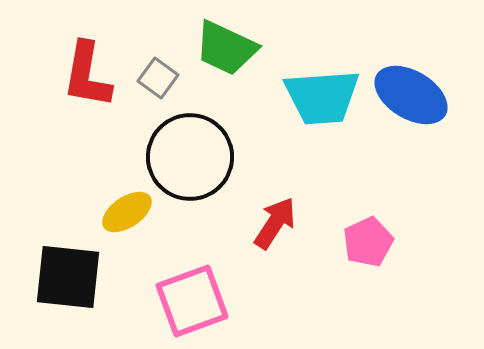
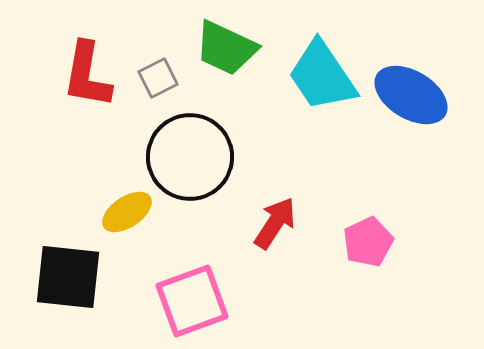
gray square: rotated 27 degrees clockwise
cyan trapezoid: moved 21 px up; rotated 60 degrees clockwise
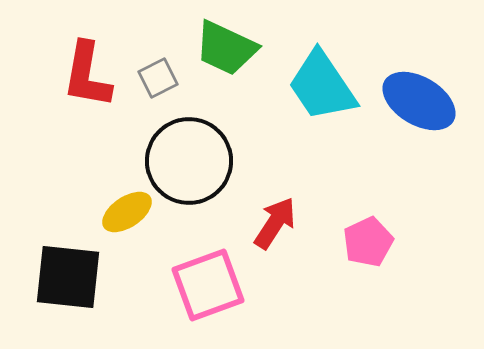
cyan trapezoid: moved 10 px down
blue ellipse: moved 8 px right, 6 px down
black circle: moved 1 px left, 4 px down
pink square: moved 16 px right, 16 px up
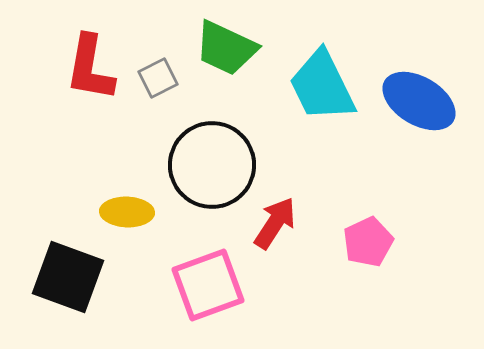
red L-shape: moved 3 px right, 7 px up
cyan trapezoid: rotated 8 degrees clockwise
black circle: moved 23 px right, 4 px down
yellow ellipse: rotated 36 degrees clockwise
black square: rotated 14 degrees clockwise
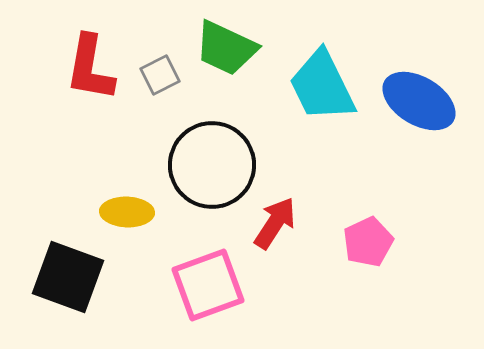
gray square: moved 2 px right, 3 px up
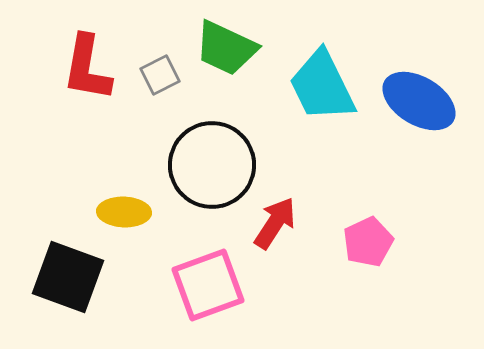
red L-shape: moved 3 px left
yellow ellipse: moved 3 px left
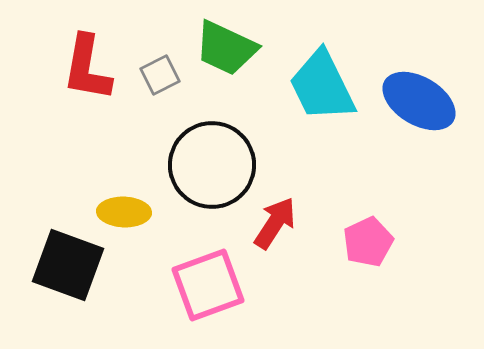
black square: moved 12 px up
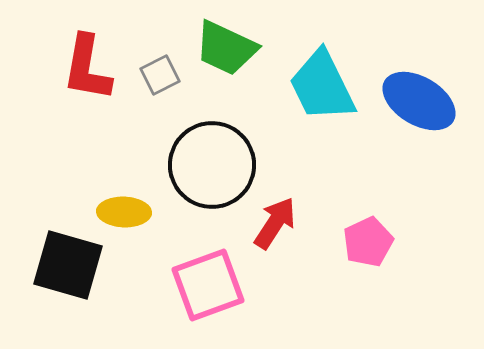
black square: rotated 4 degrees counterclockwise
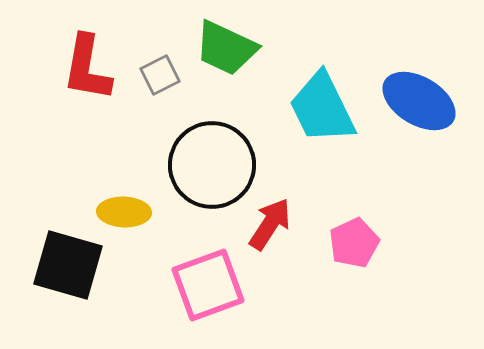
cyan trapezoid: moved 22 px down
red arrow: moved 5 px left, 1 px down
pink pentagon: moved 14 px left, 1 px down
